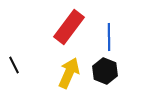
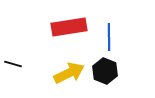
red rectangle: rotated 44 degrees clockwise
black line: moved 1 px left, 1 px up; rotated 48 degrees counterclockwise
yellow arrow: rotated 40 degrees clockwise
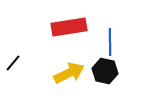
blue line: moved 1 px right, 5 px down
black line: moved 1 px up; rotated 66 degrees counterclockwise
black hexagon: rotated 10 degrees counterclockwise
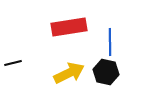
black line: rotated 36 degrees clockwise
black hexagon: moved 1 px right, 1 px down
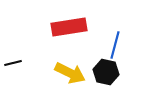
blue line: moved 5 px right, 3 px down; rotated 16 degrees clockwise
yellow arrow: moved 1 px right; rotated 52 degrees clockwise
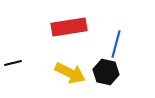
blue line: moved 1 px right, 1 px up
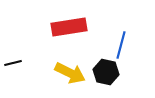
blue line: moved 5 px right, 1 px down
